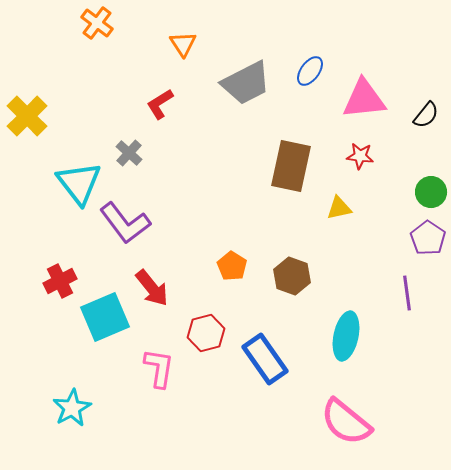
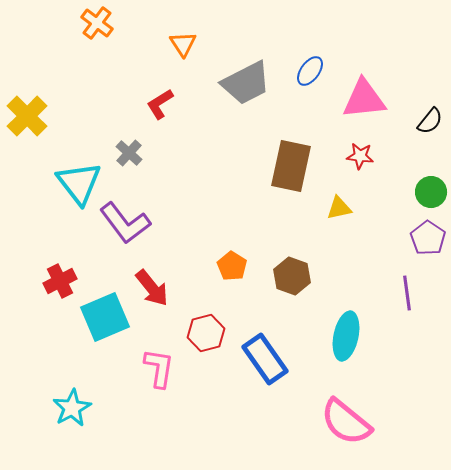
black semicircle: moved 4 px right, 6 px down
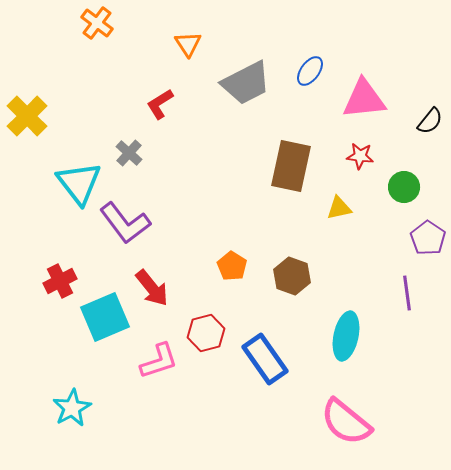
orange triangle: moved 5 px right
green circle: moved 27 px left, 5 px up
pink L-shape: moved 7 px up; rotated 63 degrees clockwise
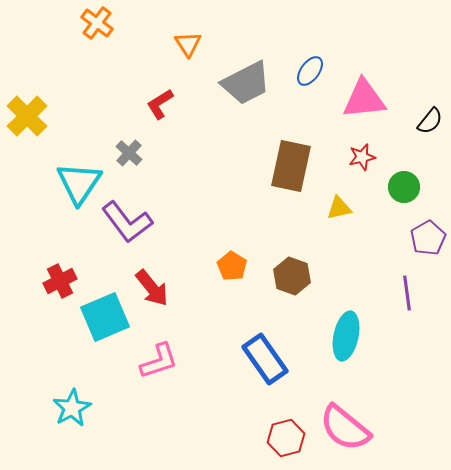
red star: moved 2 px right, 1 px down; rotated 20 degrees counterclockwise
cyan triangle: rotated 12 degrees clockwise
purple L-shape: moved 2 px right, 1 px up
purple pentagon: rotated 8 degrees clockwise
red hexagon: moved 80 px right, 105 px down
pink semicircle: moved 1 px left, 6 px down
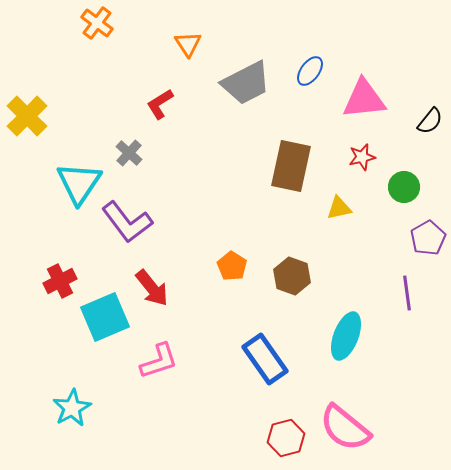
cyan ellipse: rotated 9 degrees clockwise
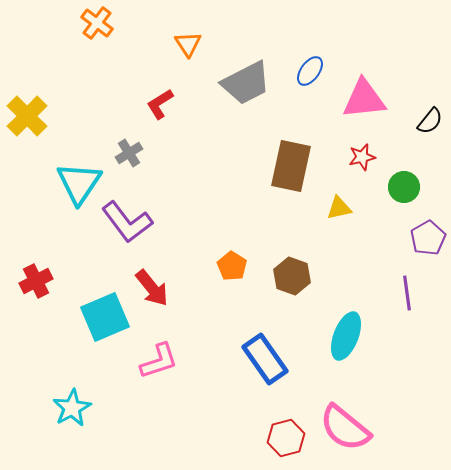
gray cross: rotated 16 degrees clockwise
red cross: moved 24 px left
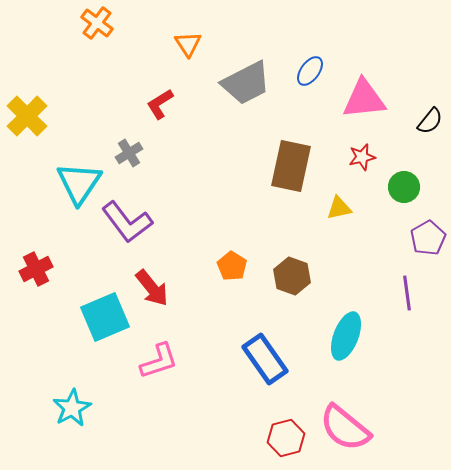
red cross: moved 12 px up
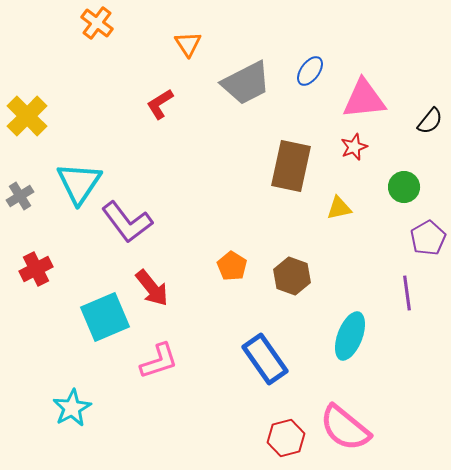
gray cross: moved 109 px left, 43 px down
red star: moved 8 px left, 10 px up; rotated 8 degrees counterclockwise
cyan ellipse: moved 4 px right
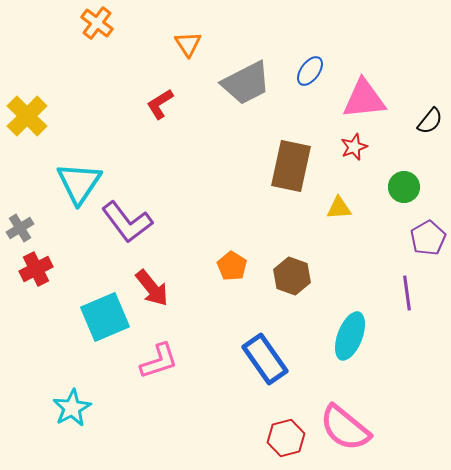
gray cross: moved 32 px down
yellow triangle: rotated 8 degrees clockwise
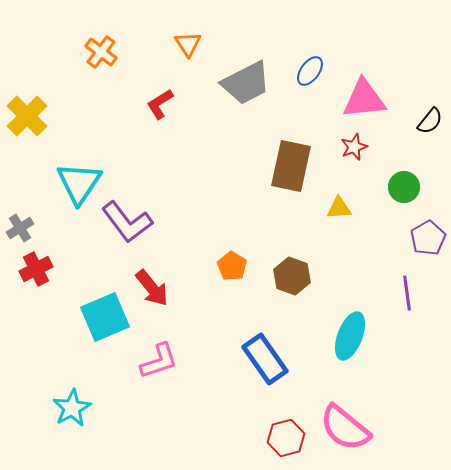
orange cross: moved 4 px right, 29 px down
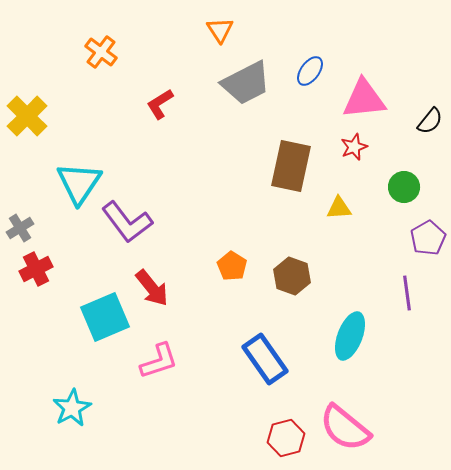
orange triangle: moved 32 px right, 14 px up
